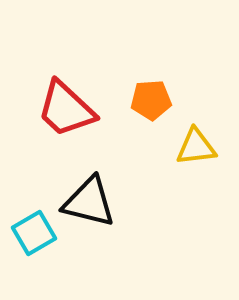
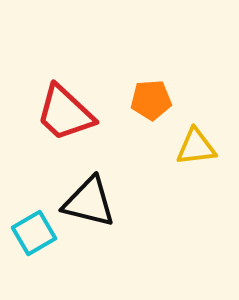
red trapezoid: moved 1 px left, 4 px down
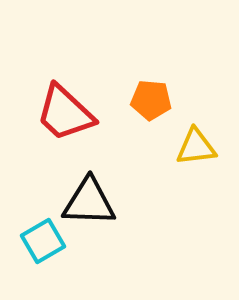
orange pentagon: rotated 9 degrees clockwise
black triangle: rotated 12 degrees counterclockwise
cyan square: moved 9 px right, 8 px down
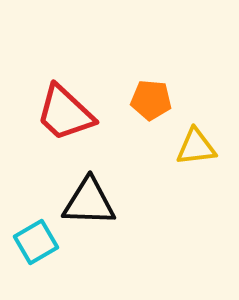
cyan square: moved 7 px left, 1 px down
